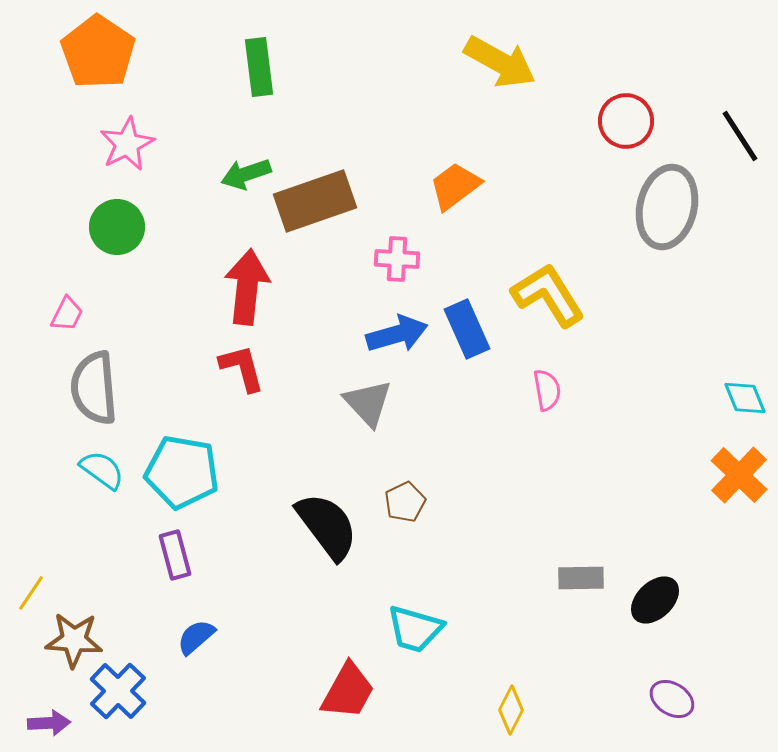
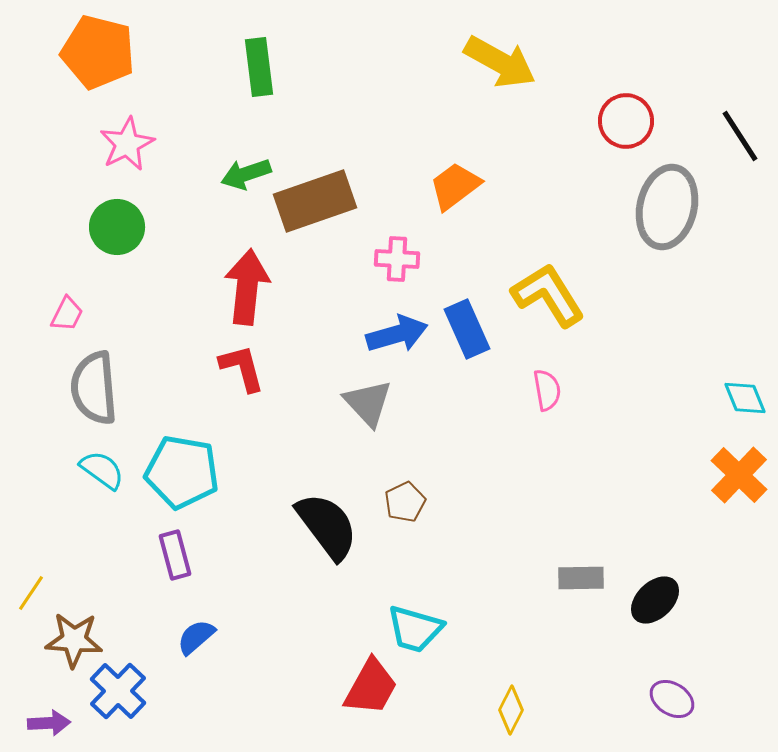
orange pentagon: rotated 20 degrees counterclockwise
red trapezoid: moved 23 px right, 4 px up
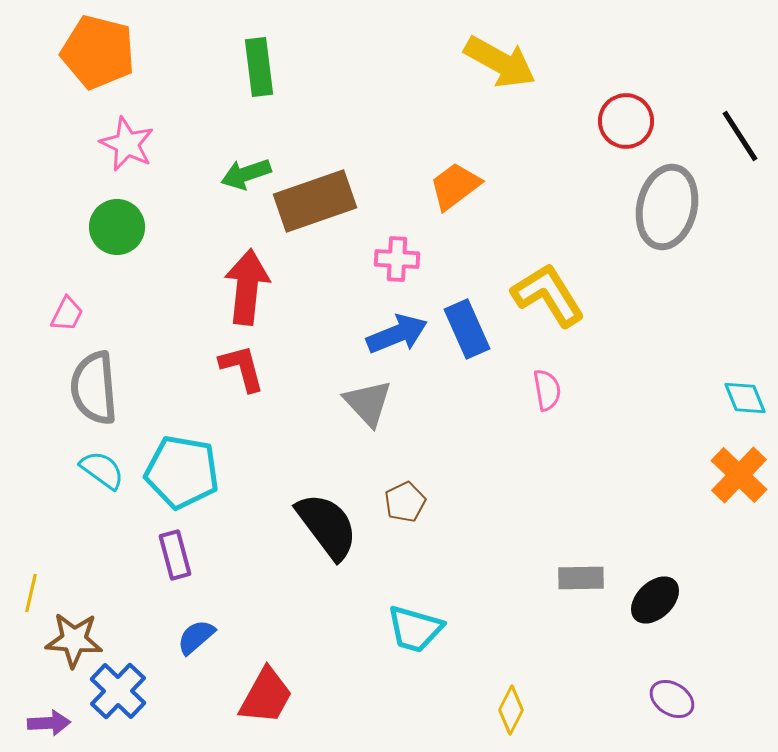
pink star: rotated 20 degrees counterclockwise
blue arrow: rotated 6 degrees counterclockwise
yellow line: rotated 21 degrees counterclockwise
red trapezoid: moved 105 px left, 9 px down
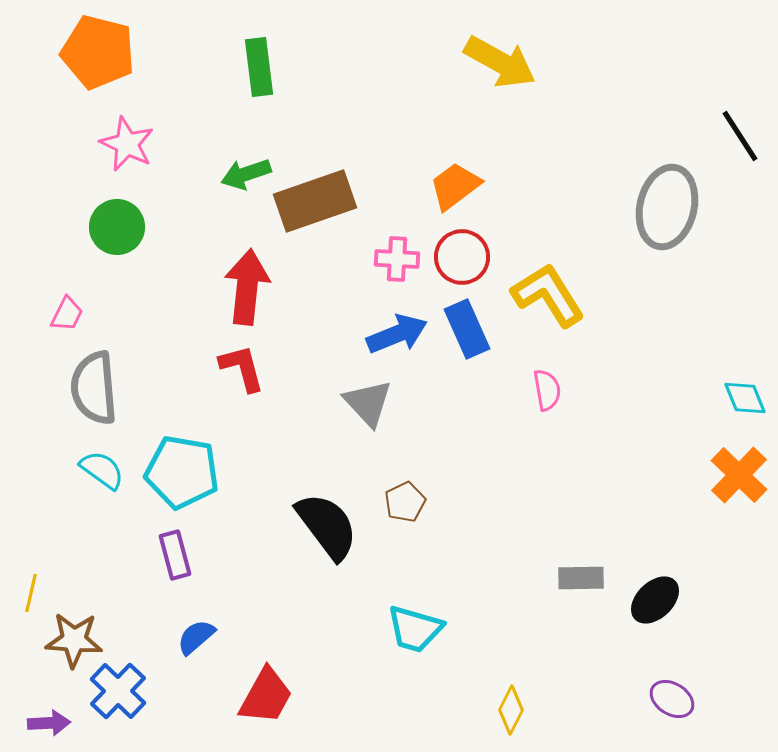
red circle: moved 164 px left, 136 px down
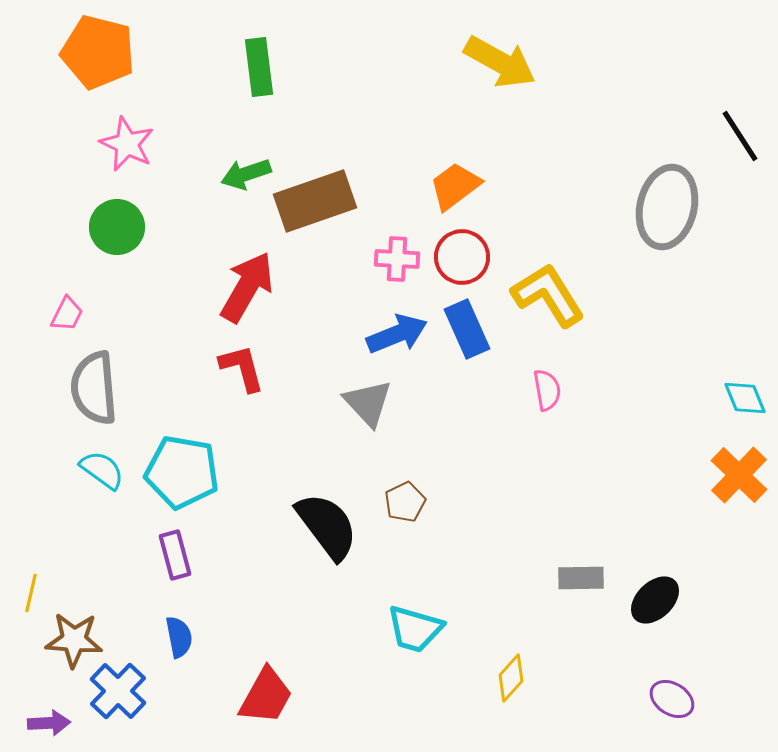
red arrow: rotated 24 degrees clockwise
blue semicircle: moved 17 px left; rotated 120 degrees clockwise
yellow diamond: moved 32 px up; rotated 15 degrees clockwise
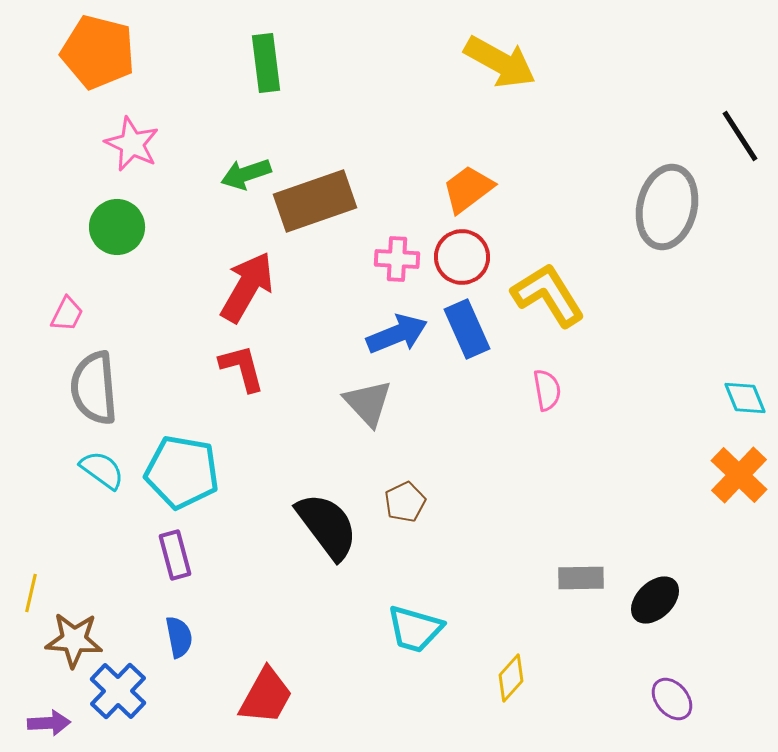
green rectangle: moved 7 px right, 4 px up
pink star: moved 5 px right
orange trapezoid: moved 13 px right, 3 px down
purple ellipse: rotated 18 degrees clockwise
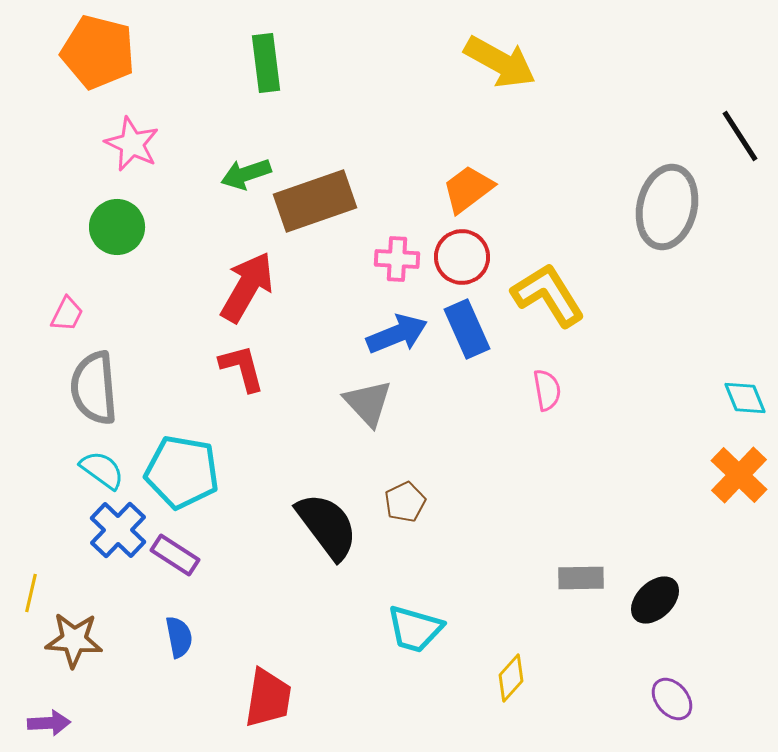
purple rectangle: rotated 42 degrees counterclockwise
blue cross: moved 161 px up
red trapezoid: moved 2 px right, 2 px down; rotated 20 degrees counterclockwise
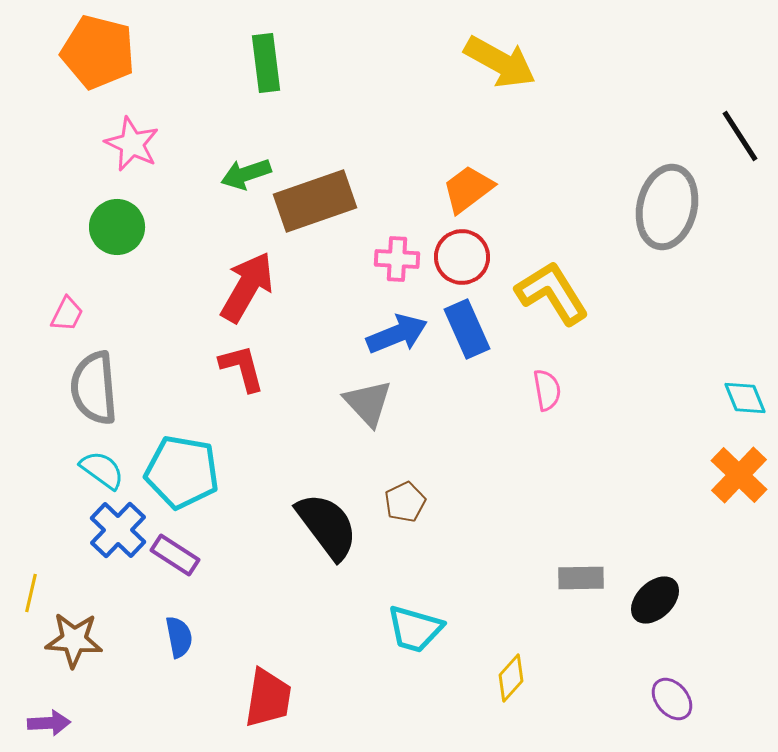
yellow L-shape: moved 4 px right, 2 px up
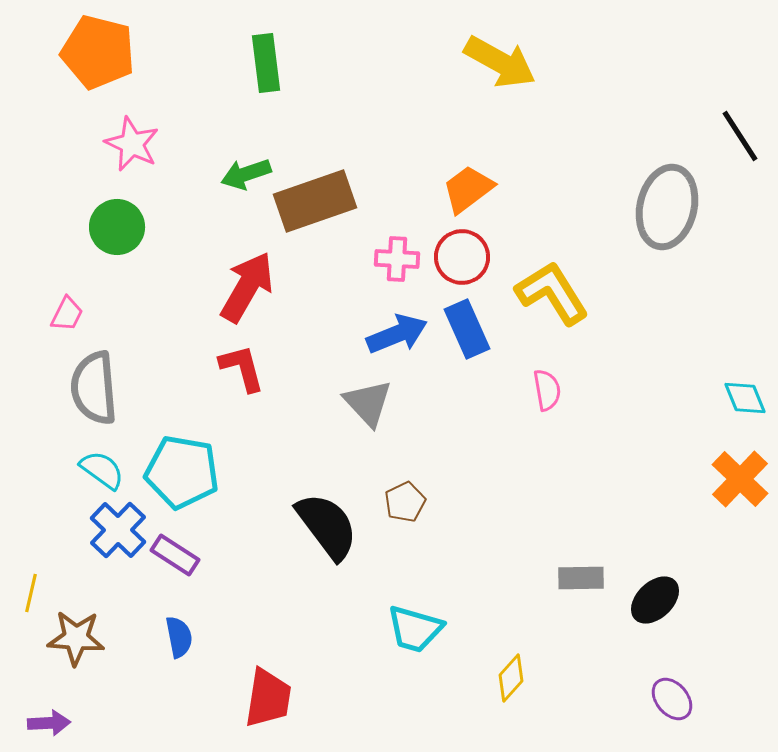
orange cross: moved 1 px right, 4 px down
brown star: moved 2 px right, 2 px up
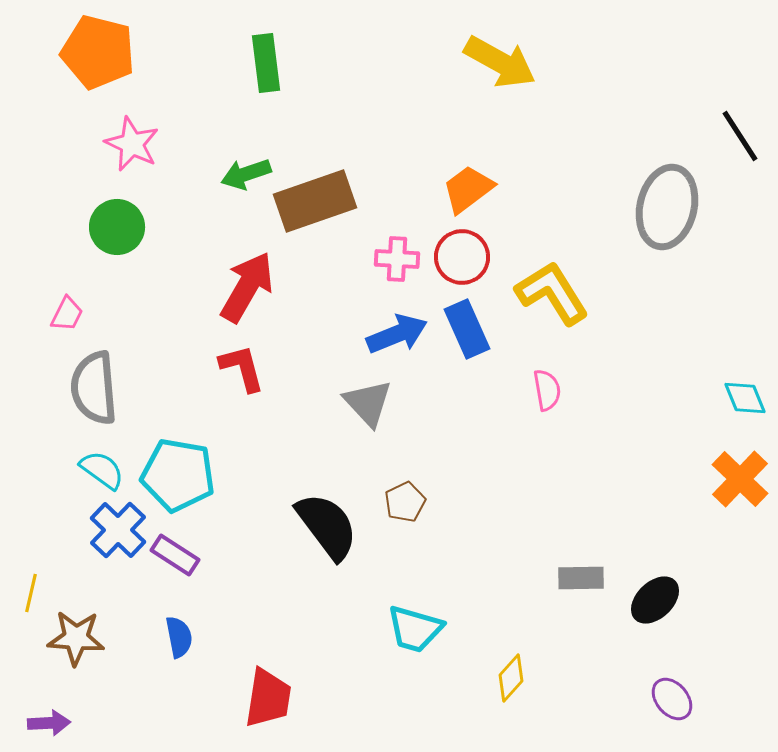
cyan pentagon: moved 4 px left, 3 px down
